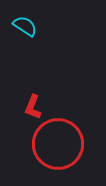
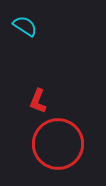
red L-shape: moved 5 px right, 6 px up
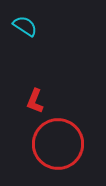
red L-shape: moved 3 px left
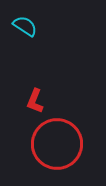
red circle: moved 1 px left
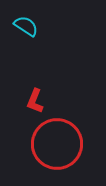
cyan semicircle: moved 1 px right
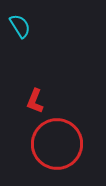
cyan semicircle: moved 6 px left; rotated 25 degrees clockwise
